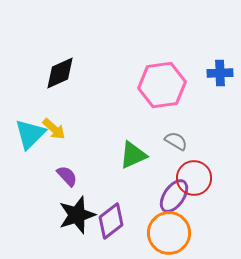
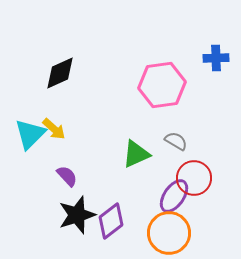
blue cross: moved 4 px left, 15 px up
green triangle: moved 3 px right, 1 px up
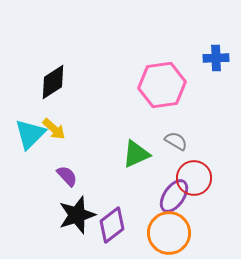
black diamond: moved 7 px left, 9 px down; rotated 9 degrees counterclockwise
purple diamond: moved 1 px right, 4 px down
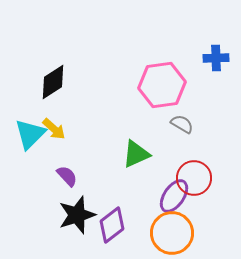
gray semicircle: moved 6 px right, 17 px up
orange circle: moved 3 px right
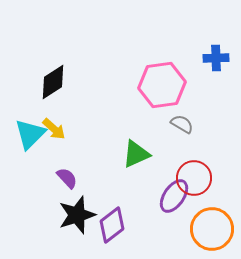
purple semicircle: moved 2 px down
orange circle: moved 40 px right, 4 px up
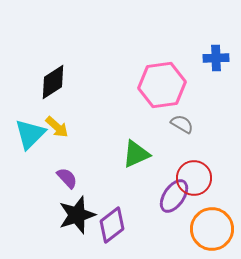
yellow arrow: moved 3 px right, 2 px up
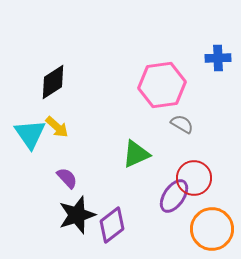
blue cross: moved 2 px right
cyan triangle: rotated 20 degrees counterclockwise
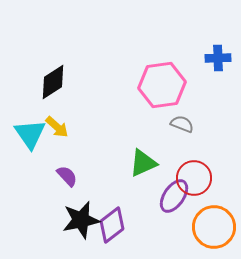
gray semicircle: rotated 10 degrees counterclockwise
green triangle: moved 7 px right, 9 px down
purple semicircle: moved 2 px up
black star: moved 4 px right, 5 px down; rotated 6 degrees clockwise
orange circle: moved 2 px right, 2 px up
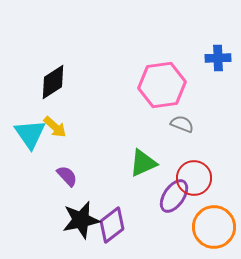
yellow arrow: moved 2 px left
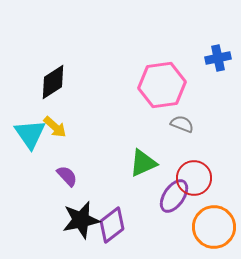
blue cross: rotated 10 degrees counterclockwise
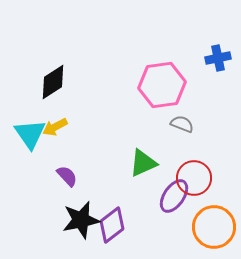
yellow arrow: rotated 110 degrees clockwise
